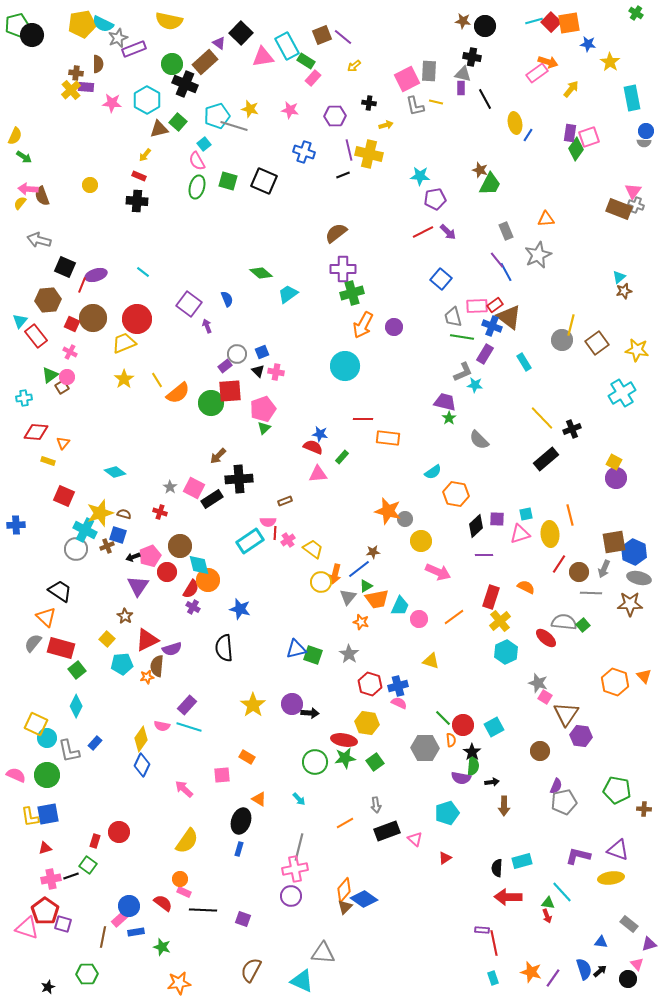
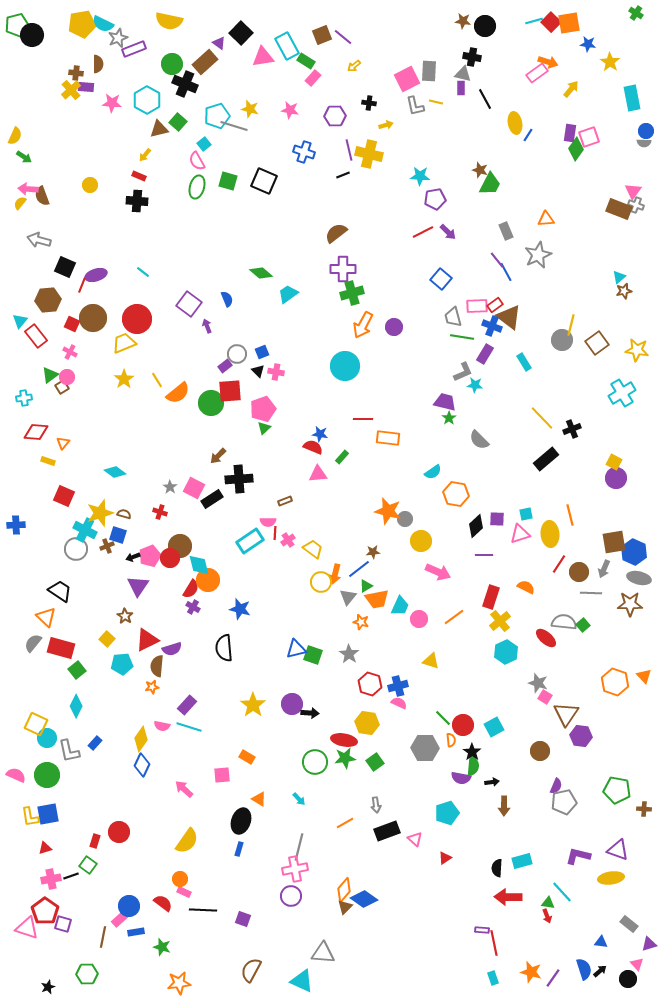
red circle at (167, 572): moved 3 px right, 14 px up
orange star at (147, 677): moved 5 px right, 10 px down
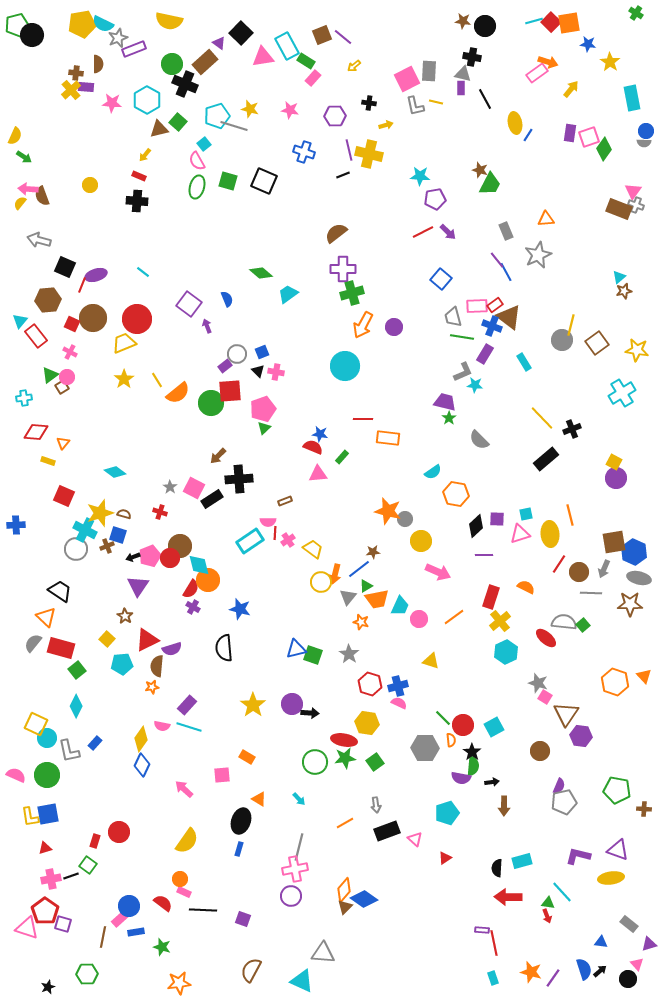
green diamond at (576, 149): moved 28 px right
purple semicircle at (556, 786): moved 3 px right
